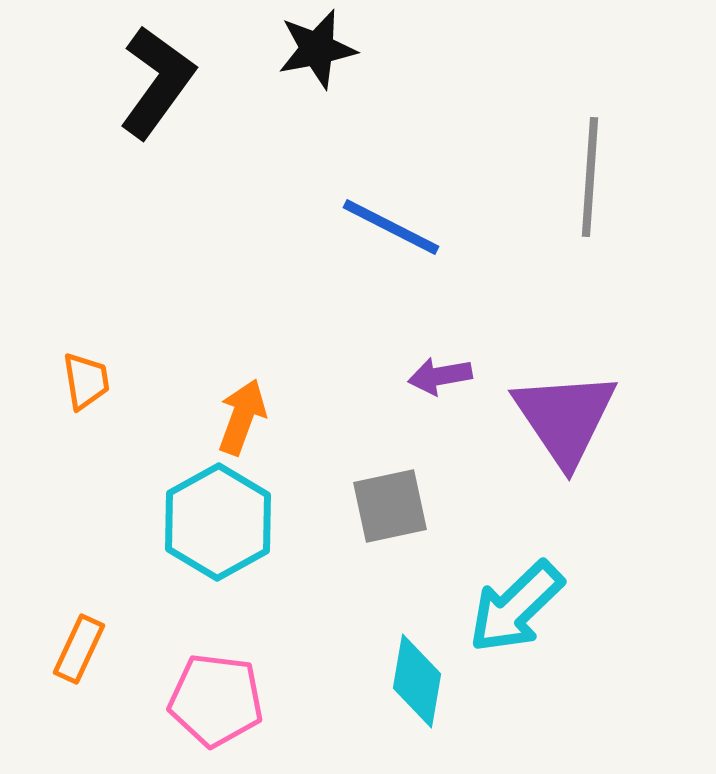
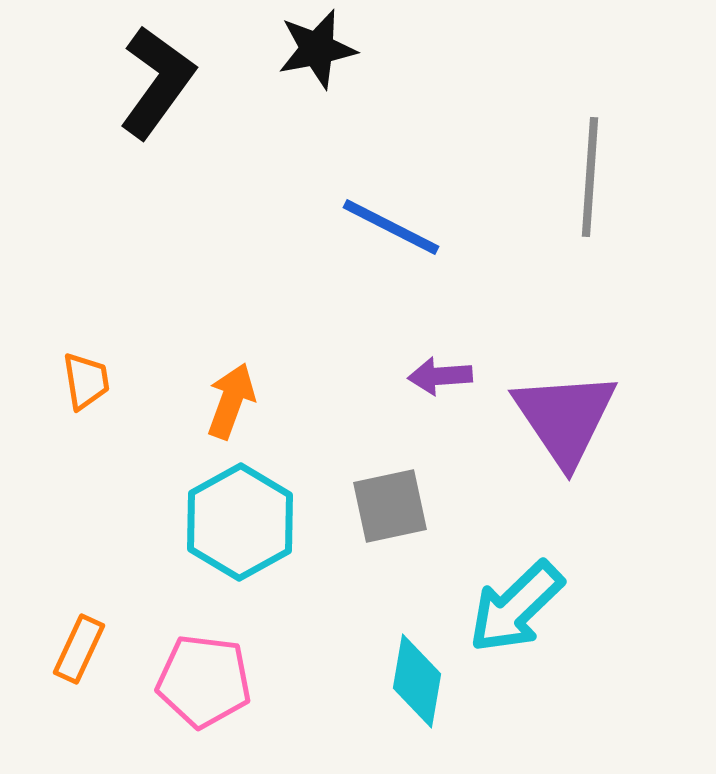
purple arrow: rotated 6 degrees clockwise
orange arrow: moved 11 px left, 16 px up
cyan hexagon: moved 22 px right
pink pentagon: moved 12 px left, 19 px up
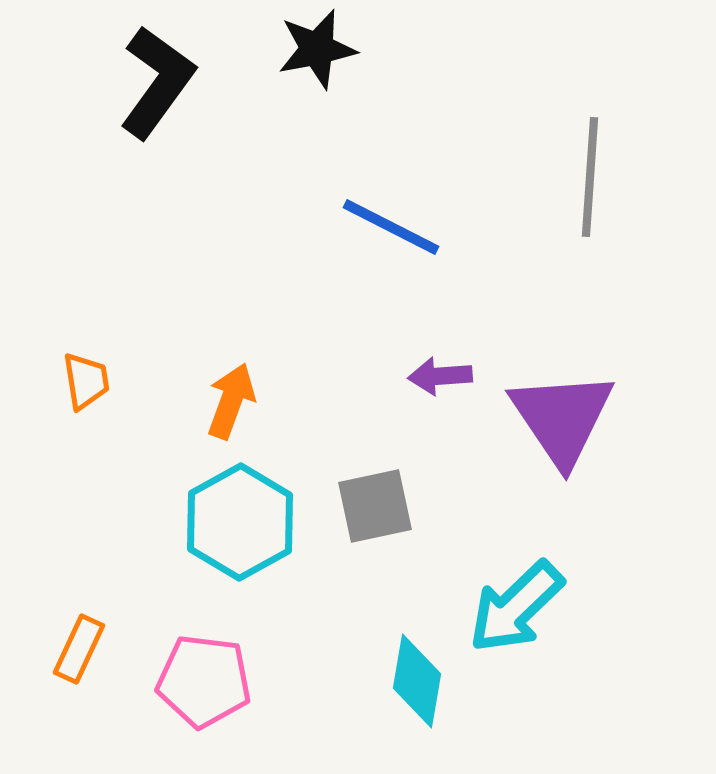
purple triangle: moved 3 px left
gray square: moved 15 px left
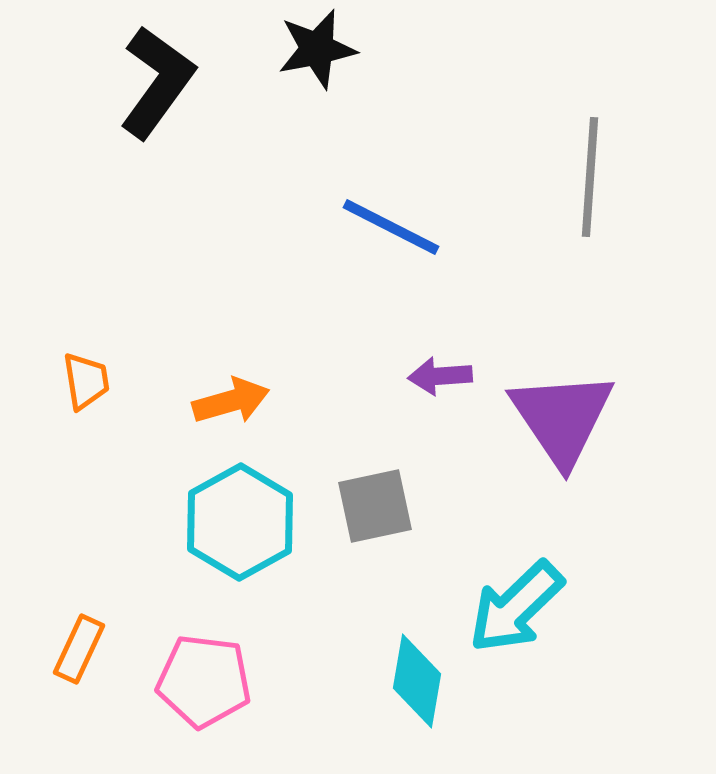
orange arrow: rotated 54 degrees clockwise
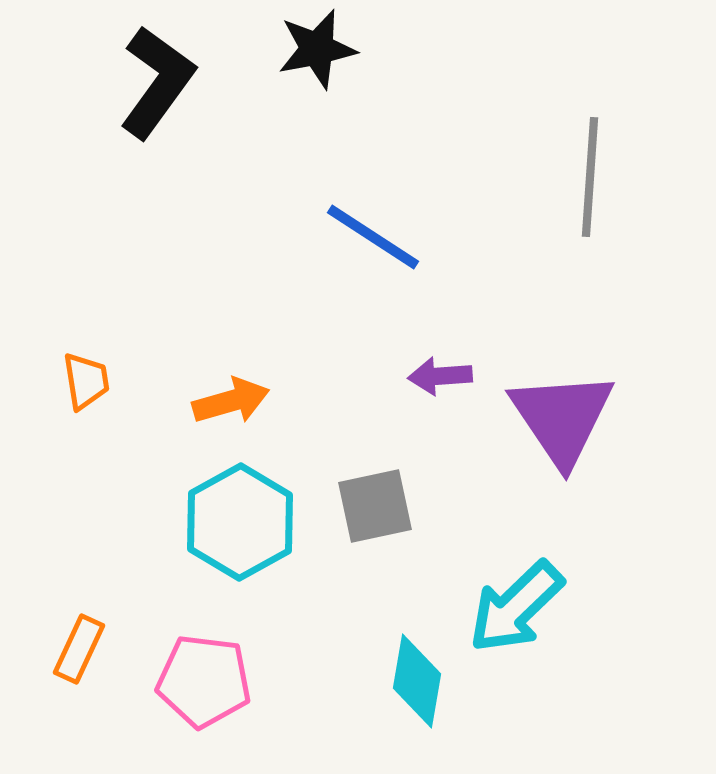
blue line: moved 18 px left, 10 px down; rotated 6 degrees clockwise
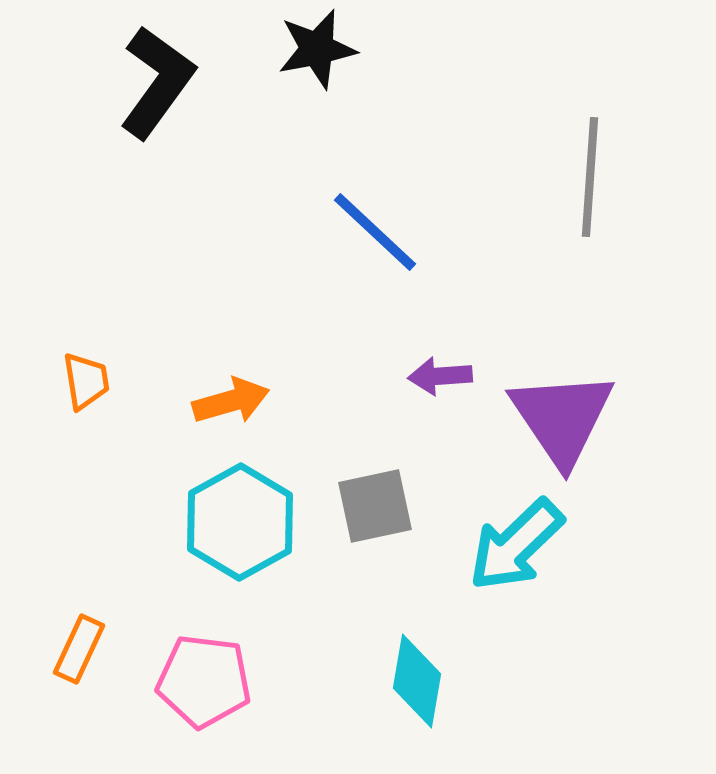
blue line: moved 2 px right, 5 px up; rotated 10 degrees clockwise
cyan arrow: moved 62 px up
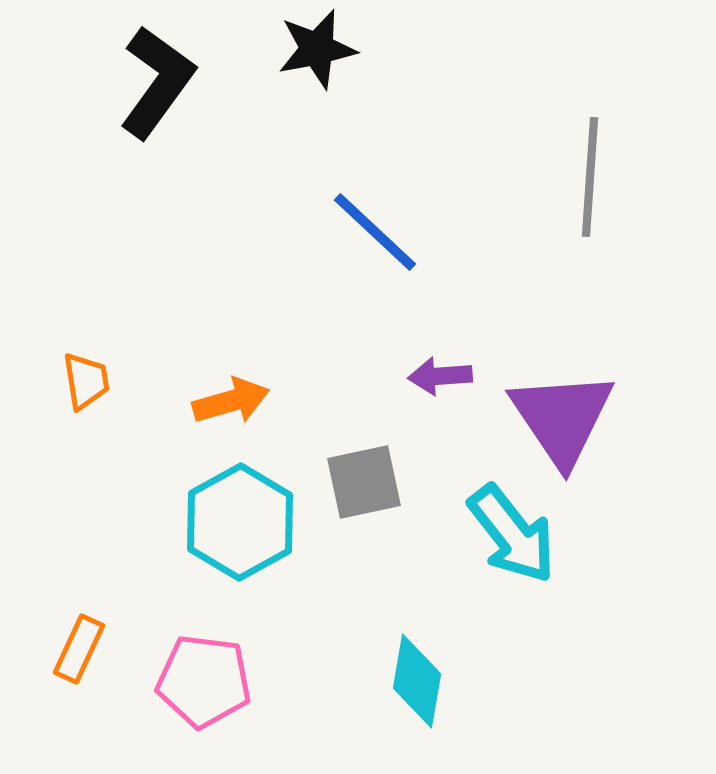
gray square: moved 11 px left, 24 px up
cyan arrow: moved 4 px left, 11 px up; rotated 84 degrees counterclockwise
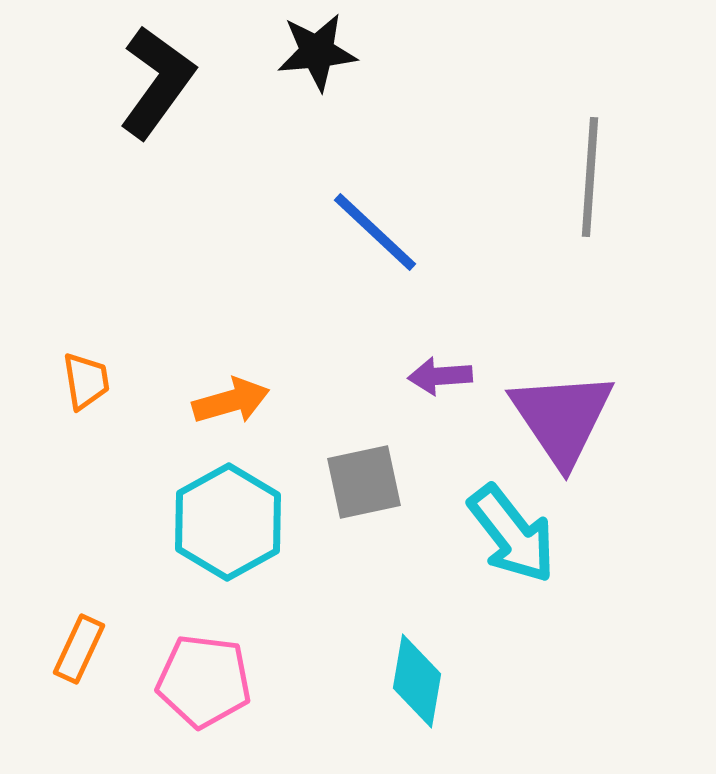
black star: moved 3 px down; rotated 6 degrees clockwise
cyan hexagon: moved 12 px left
